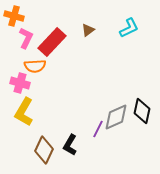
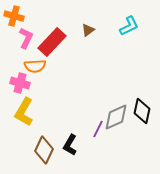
cyan L-shape: moved 2 px up
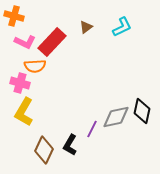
cyan L-shape: moved 7 px left, 1 px down
brown triangle: moved 2 px left, 3 px up
pink L-shape: moved 1 px left, 4 px down; rotated 90 degrees clockwise
gray diamond: rotated 12 degrees clockwise
purple line: moved 6 px left
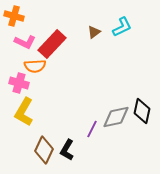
brown triangle: moved 8 px right, 5 px down
red rectangle: moved 2 px down
pink cross: moved 1 px left
black L-shape: moved 3 px left, 5 px down
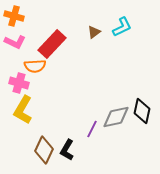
pink L-shape: moved 10 px left
yellow L-shape: moved 1 px left, 2 px up
